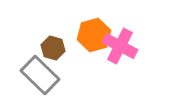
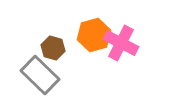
pink cross: moved 1 px right, 3 px up
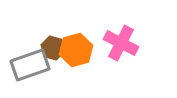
orange hexagon: moved 18 px left, 15 px down
gray rectangle: moved 10 px left, 10 px up; rotated 63 degrees counterclockwise
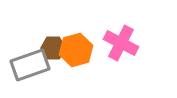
brown hexagon: rotated 15 degrees counterclockwise
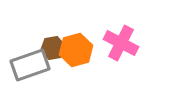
brown hexagon: rotated 10 degrees counterclockwise
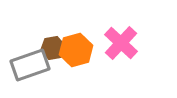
pink cross: rotated 16 degrees clockwise
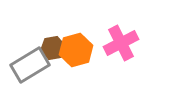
pink cross: rotated 20 degrees clockwise
gray rectangle: rotated 12 degrees counterclockwise
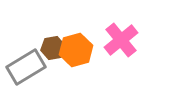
pink cross: moved 3 px up; rotated 12 degrees counterclockwise
gray rectangle: moved 4 px left, 2 px down
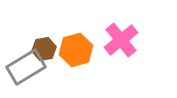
brown hexagon: moved 9 px left, 1 px down
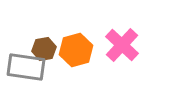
pink cross: moved 1 px right, 5 px down; rotated 8 degrees counterclockwise
gray rectangle: rotated 39 degrees clockwise
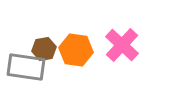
orange hexagon: rotated 24 degrees clockwise
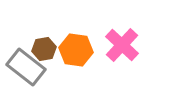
gray rectangle: rotated 30 degrees clockwise
